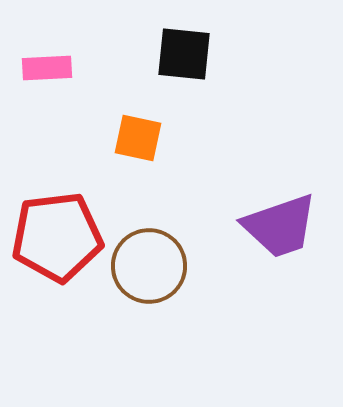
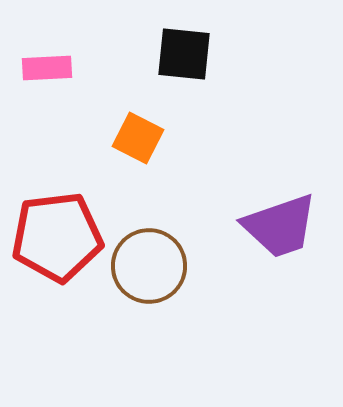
orange square: rotated 15 degrees clockwise
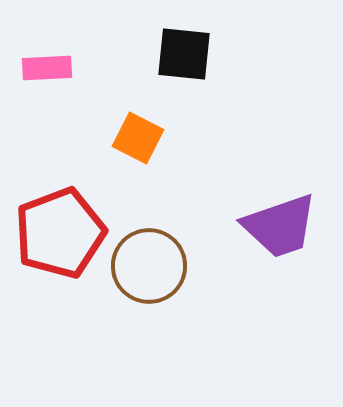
red pentagon: moved 3 px right, 4 px up; rotated 14 degrees counterclockwise
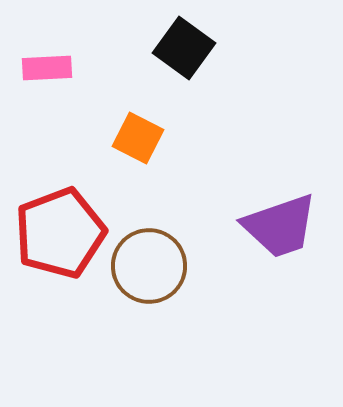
black square: moved 6 px up; rotated 30 degrees clockwise
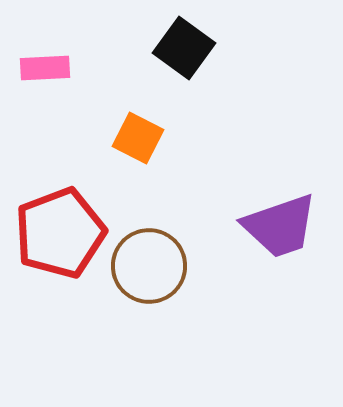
pink rectangle: moved 2 px left
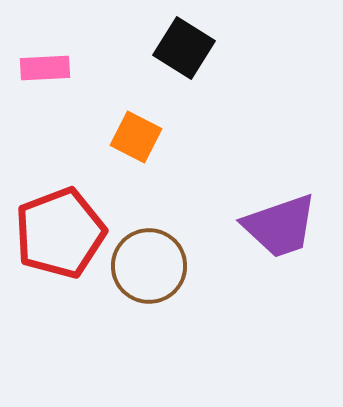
black square: rotated 4 degrees counterclockwise
orange square: moved 2 px left, 1 px up
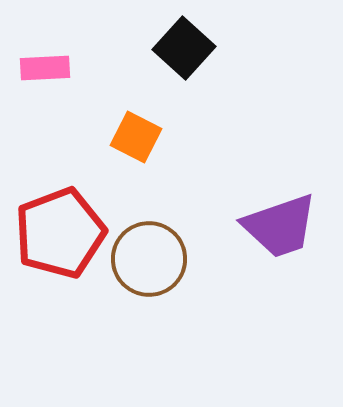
black square: rotated 10 degrees clockwise
brown circle: moved 7 px up
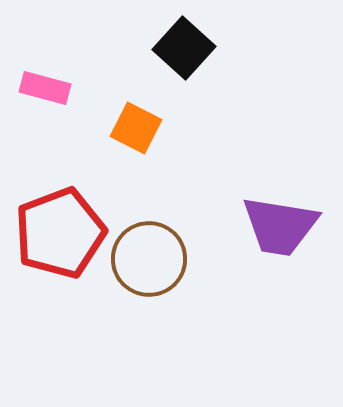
pink rectangle: moved 20 px down; rotated 18 degrees clockwise
orange square: moved 9 px up
purple trapezoid: rotated 28 degrees clockwise
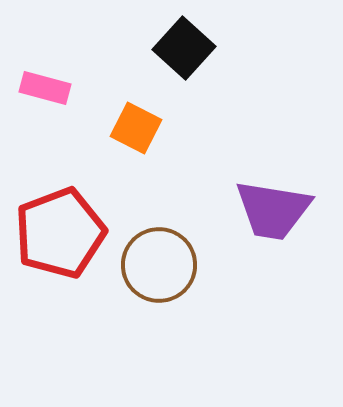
purple trapezoid: moved 7 px left, 16 px up
brown circle: moved 10 px right, 6 px down
